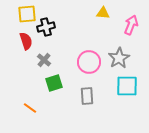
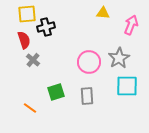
red semicircle: moved 2 px left, 1 px up
gray cross: moved 11 px left
green square: moved 2 px right, 9 px down
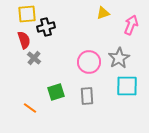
yellow triangle: rotated 24 degrees counterclockwise
gray cross: moved 1 px right, 2 px up
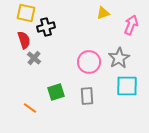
yellow square: moved 1 px left, 1 px up; rotated 18 degrees clockwise
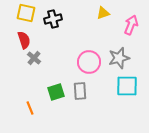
black cross: moved 7 px right, 8 px up
gray star: rotated 15 degrees clockwise
gray rectangle: moved 7 px left, 5 px up
orange line: rotated 32 degrees clockwise
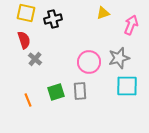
gray cross: moved 1 px right, 1 px down
orange line: moved 2 px left, 8 px up
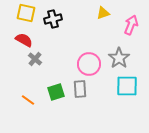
red semicircle: rotated 42 degrees counterclockwise
gray star: rotated 20 degrees counterclockwise
pink circle: moved 2 px down
gray rectangle: moved 2 px up
orange line: rotated 32 degrees counterclockwise
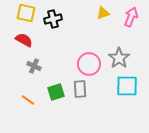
pink arrow: moved 8 px up
gray cross: moved 1 px left, 7 px down; rotated 16 degrees counterclockwise
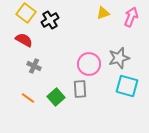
yellow square: rotated 24 degrees clockwise
black cross: moved 3 px left, 1 px down; rotated 18 degrees counterclockwise
gray star: rotated 20 degrees clockwise
cyan square: rotated 15 degrees clockwise
green square: moved 5 px down; rotated 24 degrees counterclockwise
orange line: moved 2 px up
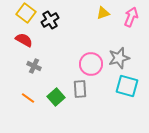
pink circle: moved 2 px right
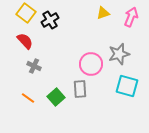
red semicircle: moved 1 px right, 1 px down; rotated 18 degrees clockwise
gray star: moved 4 px up
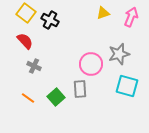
black cross: rotated 30 degrees counterclockwise
